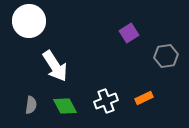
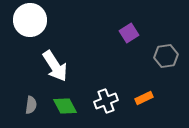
white circle: moved 1 px right, 1 px up
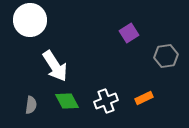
green diamond: moved 2 px right, 5 px up
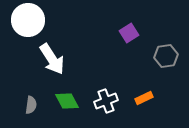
white circle: moved 2 px left
white arrow: moved 3 px left, 7 px up
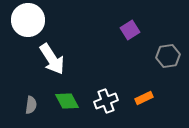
purple square: moved 1 px right, 3 px up
gray hexagon: moved 2 px right
